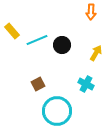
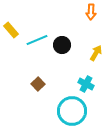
yellow rectangle: moved 1 px left, 1 px up
brown square: rotated 16 degrees counterclockwise
cyan circle: moved 15 px right
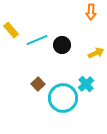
yellow arrow: rotated 35 degrees clockwise
cyan cross: rotated 21 degrees clockwise
cyan circle: moved 9 px left, 13 px up
